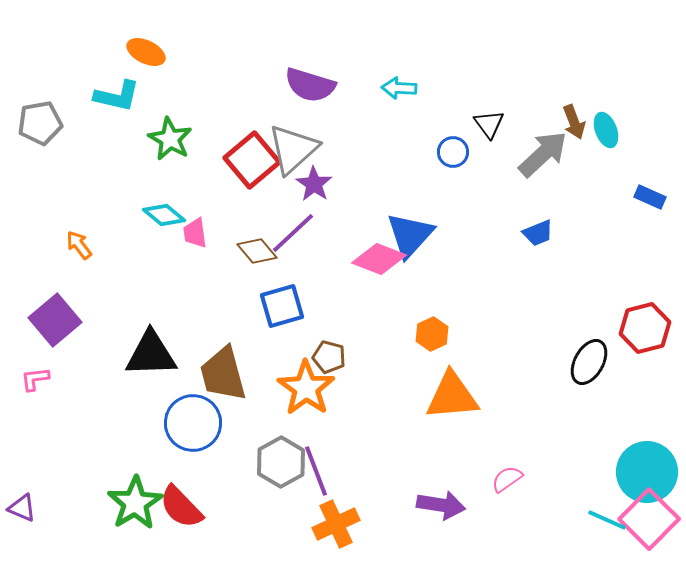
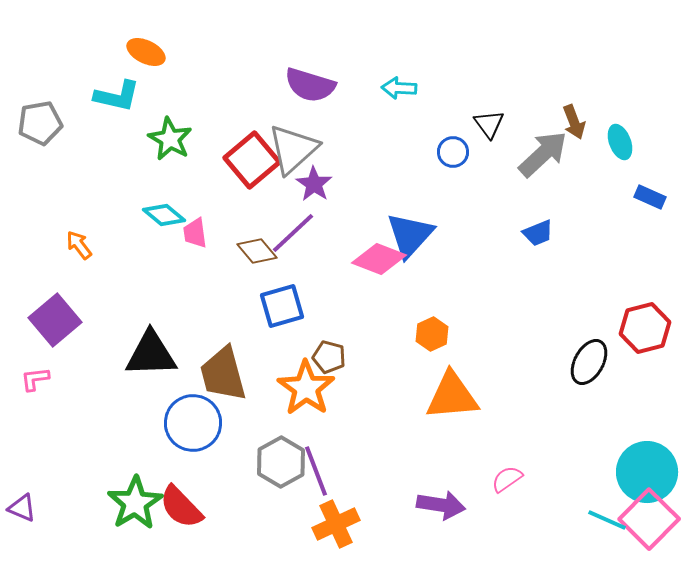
cyan ellipse at (606, 130): moved 14 px right, 12 px down
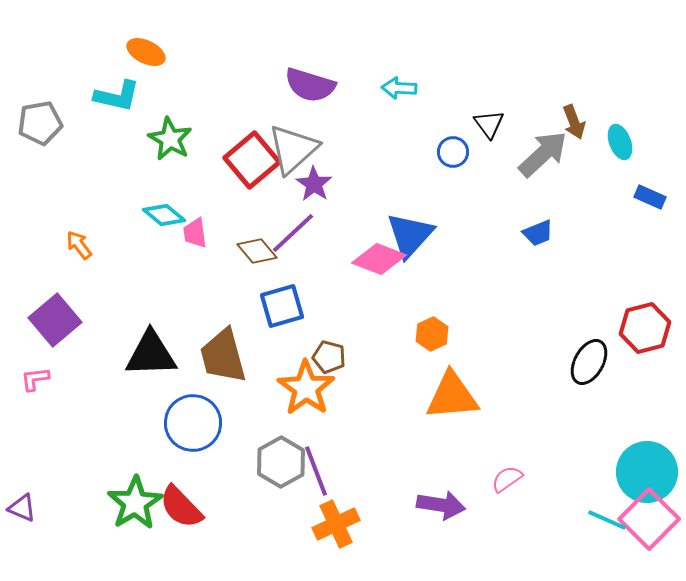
brown trapezoid at (223, 374): moved 18 px up
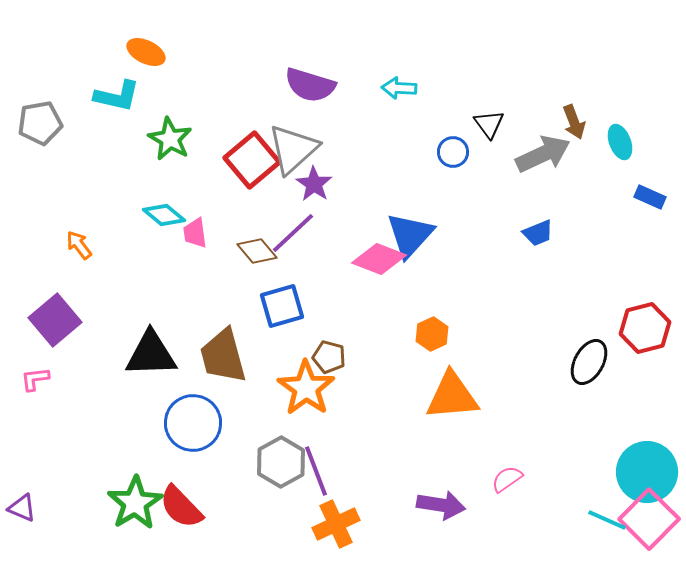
gray arrow at (543, 154): rotated 18 degrees clockwise
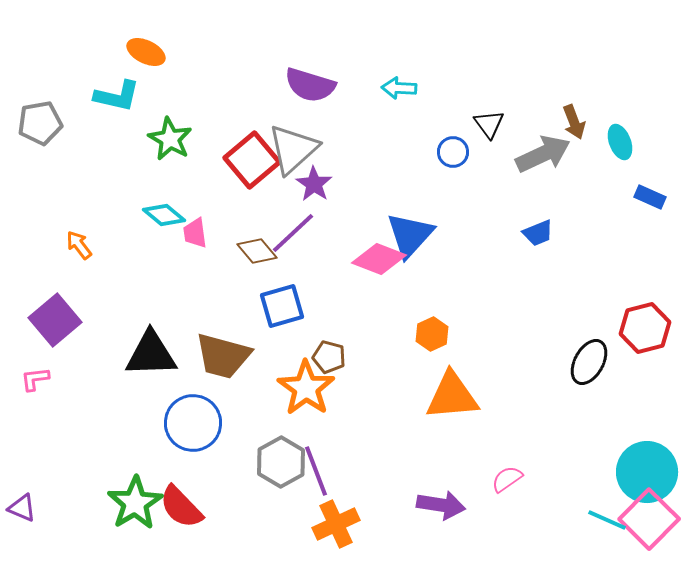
brown trapezoid at (223, 356): rotated 60 degrees counterclockwise
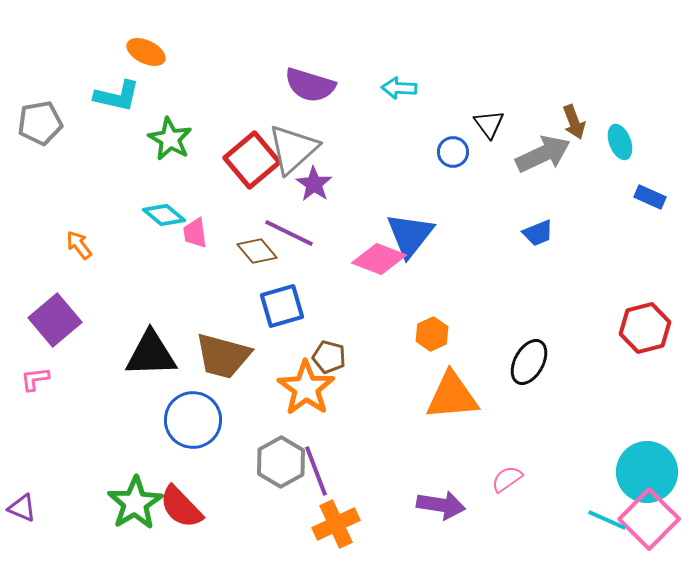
purple line at (293, 233): moved 4 px left; rotated 69 degrees clockwise
blue triangle at (410, 235): rotated 4 degrees counterclockwise
black ellipse at (589, 362): moved 60 px left
blue circle at (193, 423): moved 3 px up
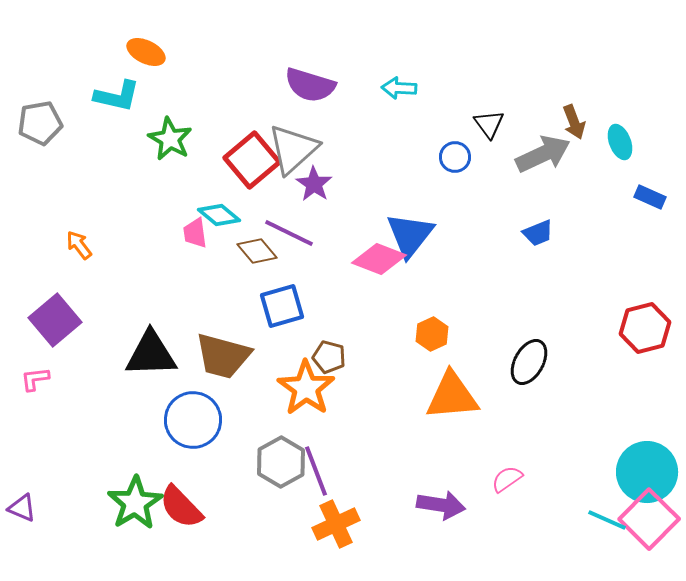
blue circle at (453, 152): moved 2 px right, 5 px down
cyan diamond at (164, 215): moved 55 px right
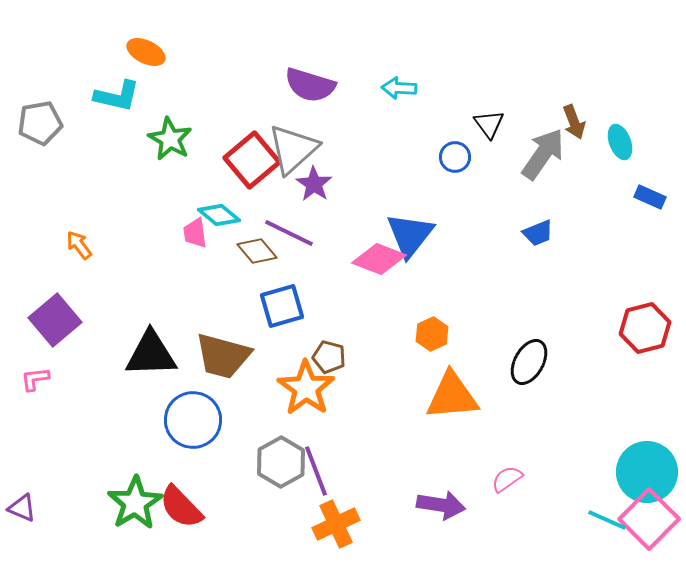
gray arrow at (543, 154): rotated 30 degrees counterclockwise
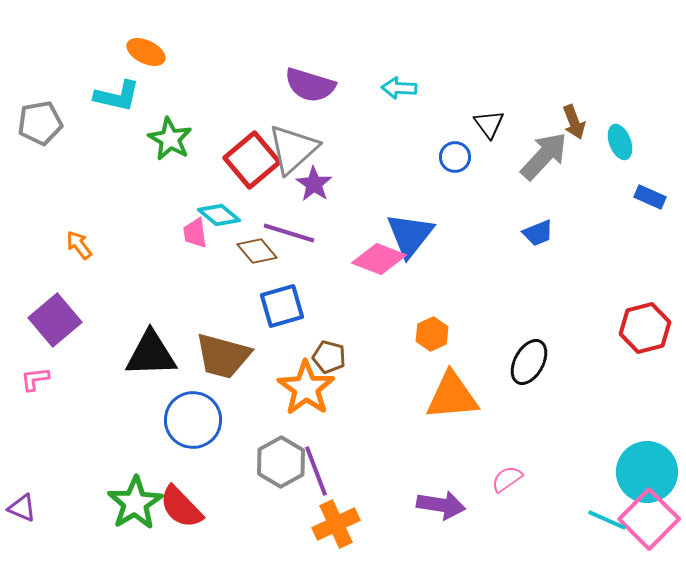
gray arrow at (543, 154): moved 1 px right, 2 px down; rotated 8 degrees clockwise
purple line at (289, 233): rotated 9 degrees counterclockwise
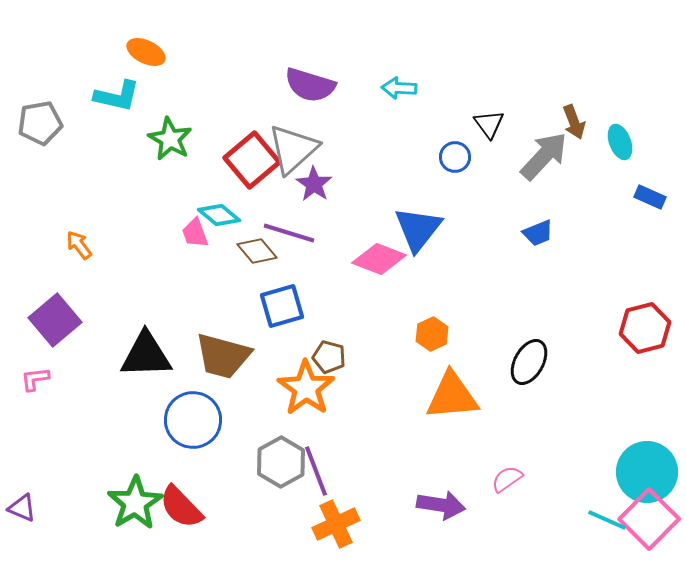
pink trapezoid at (195, 233): rotated 12 degrees counterclockwise
blue triangle at (410, 235): moved 8 px right, 6 px up
black triangle at (151, 354): moved 5 px left, 1 px down
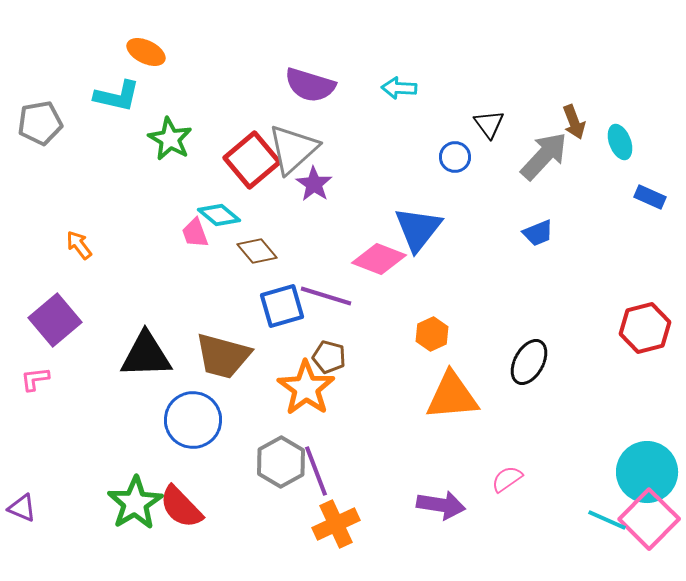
purple line at (289, 233): moved 37 px right, 63 px down
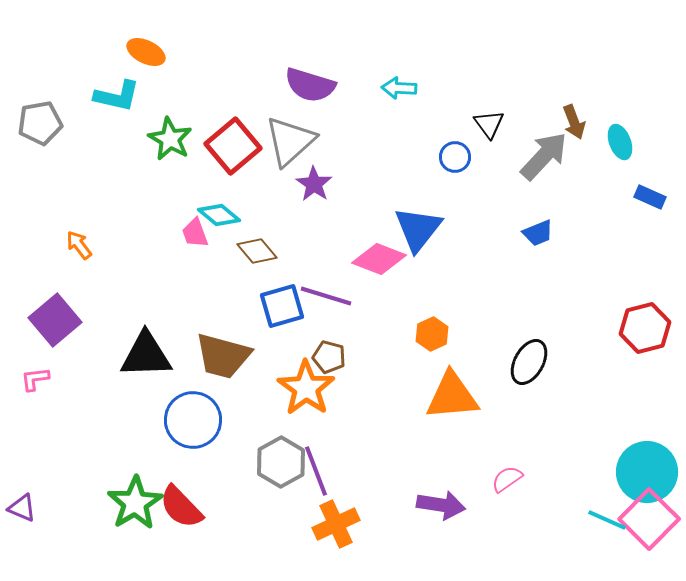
gray triangle at (293, 149): moved 3 px left, 8 px up
red square at (252, 160): moved 19 px left, 14 px up
